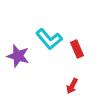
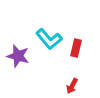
red rectangle: moved 1 px left, 1 px up; rotated 36 degrees clockwise
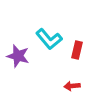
red rectangle: moved 1 px right, 2 px down
red arrow: rotated 56 degrees clockwise
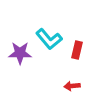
purple star: moved 2 px right, 3 px up; rotated 15 degrees counterclockwise
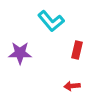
cyan L-shape: moved 2 px right, 18 px up
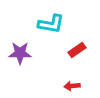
cyan L-shape: moved 3 px down; rotated 40 degrees counterclockwise
red rectangle: rotated 42 degrees clockwise
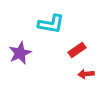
purple star: rotated 25 degrees counterclockwise
red arrow: moved 14 px right, 12 px up
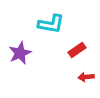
red arrow: moved 3 px down
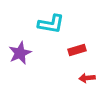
red rectangle: rotated 18 degrees clockwise
red arrow: moved 1 px right, 1 px down
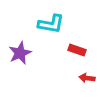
red rectangle: rotated 36 degrees clockwise
red arrow: rotated 14 degrees clockwise
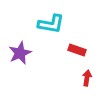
red arrow: rotated 91 degrees clockwise
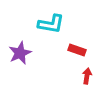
red arrow: moved 2 px up
